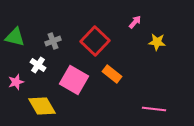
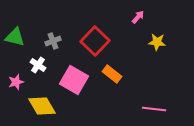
pink arrow: moved 3 px right, 5 px up
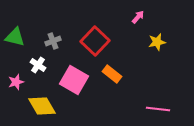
yellow star: rotated 18 degrees counterclockwise
pink line: moved 4 px right
